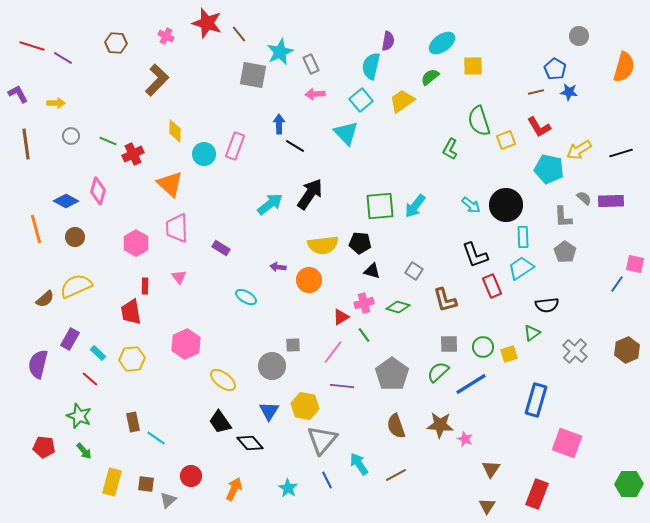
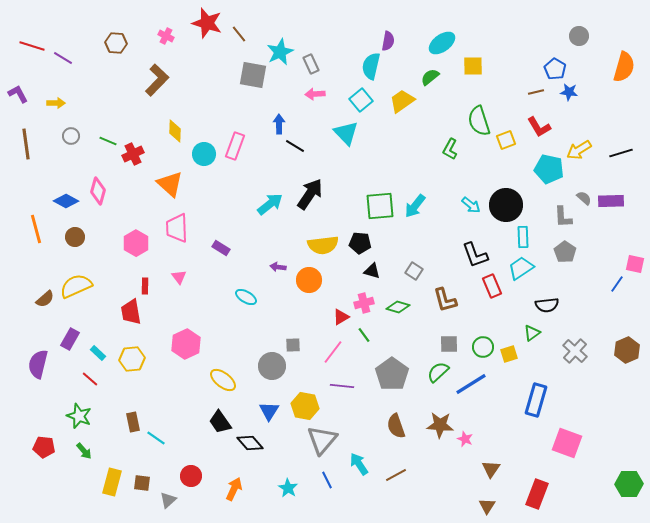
brown square at (146, 484): moved 4 px left, 1 px up
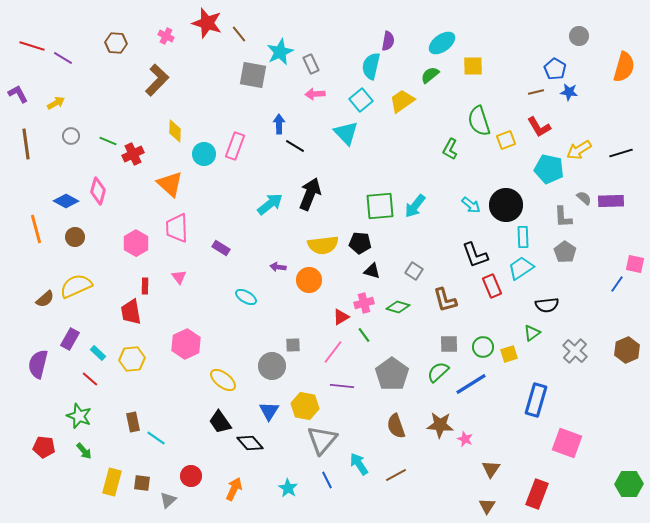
green semicircle at (430, 77): moved 2 px up
yellow arrow at (56, 103): rotated 30 degrees counterclockwise
black arrow at (310, 194): rotated 12 degrees counterclockwise
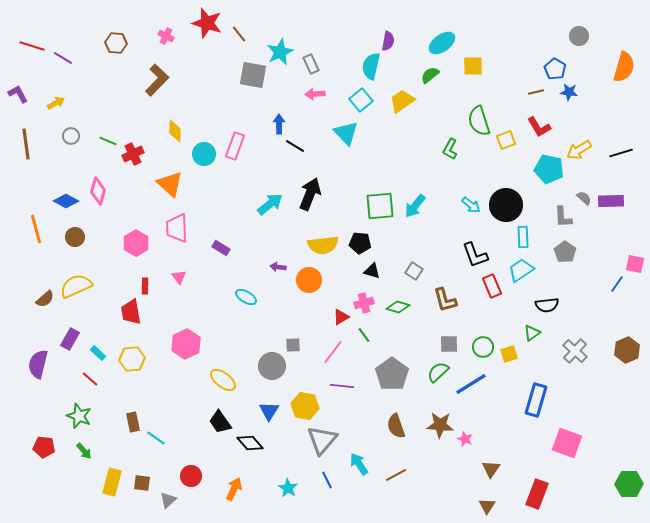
cyan trapezoid at (521, 268): moved 2 px down
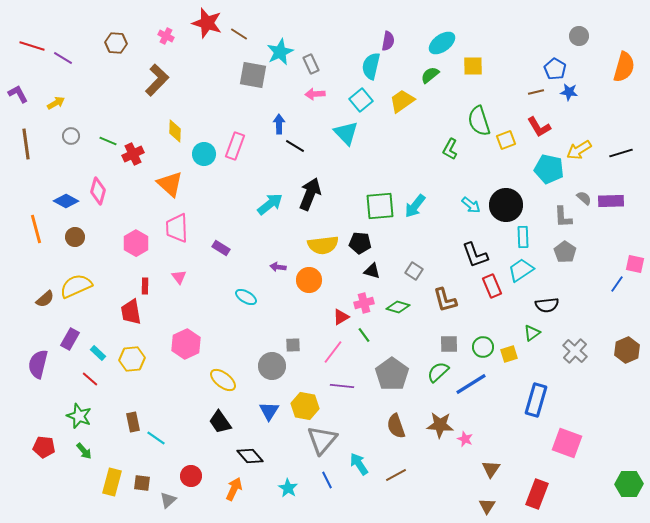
brown line at (239, 34): rotated 18 degrees counterclockwise
black diamond at (250, 443): moved 13 px down
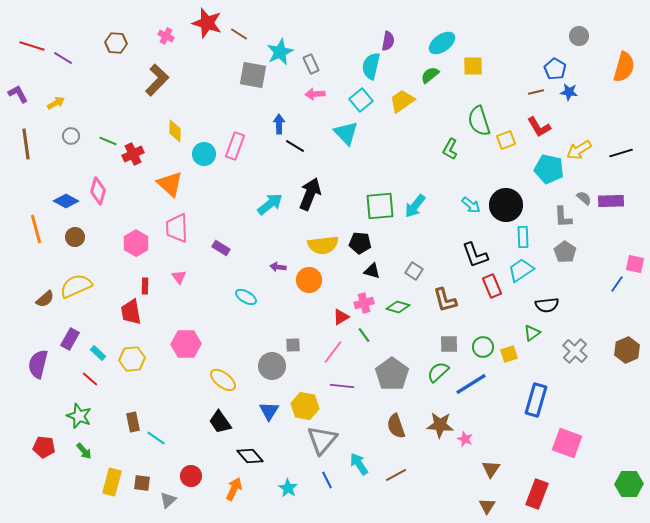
pink hexagon at (186, 344): rotated 24 degrees clockwise
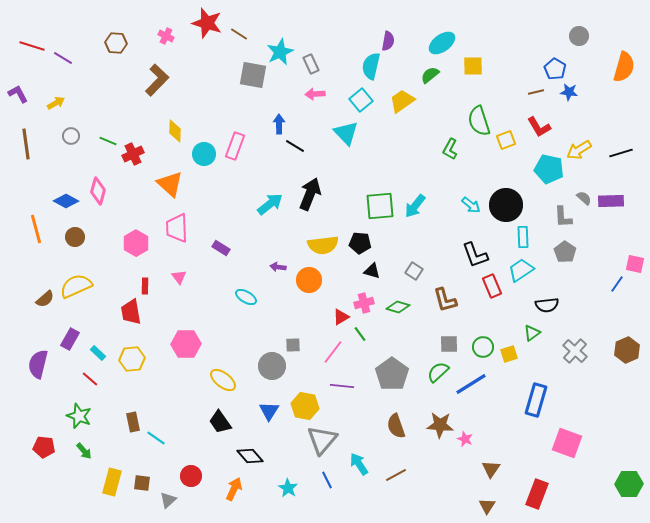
green line at (364, 335): moved 4 px left, 1 px up
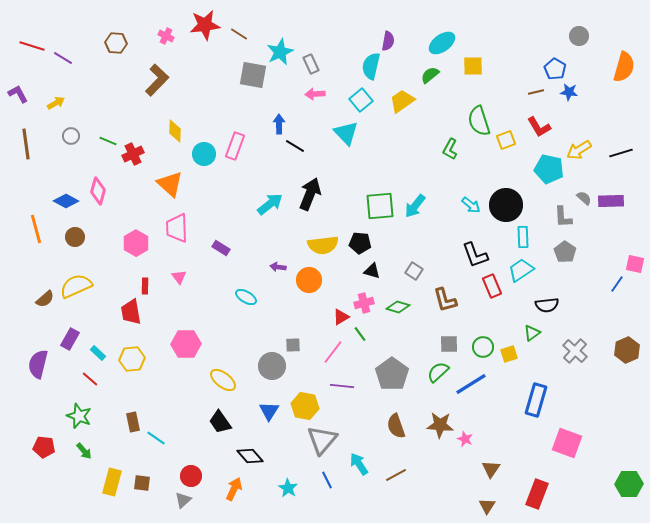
red star at (207, 23): moved 2 px left, 2 px down; rotated 24 degrees counterclockwise
gray triangle at (168, 500): moved 15 px right
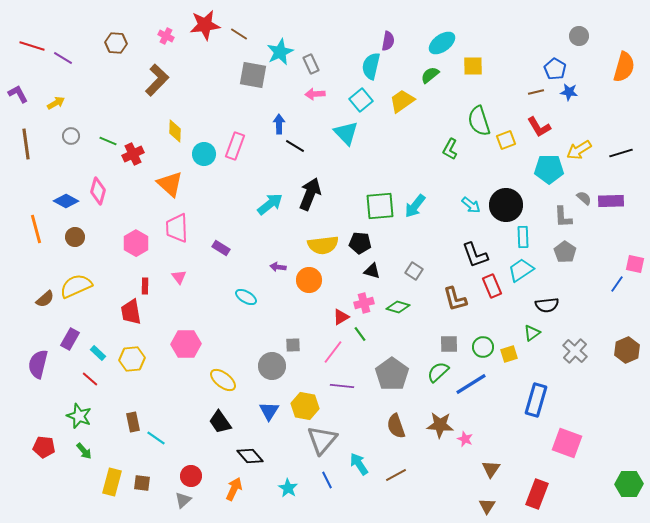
cyan pentagon at (549, 169): rotated 12 degrees counterclockwise
brown L-shape at (445, 300): moved 10 px right, 1 px up
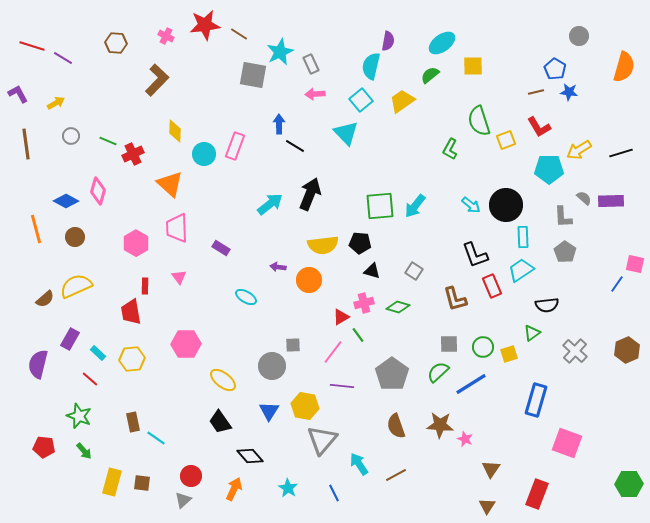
green line at (360, 334): moved 2 px left, 1 px down
blue line at (327, 480): moved 7 px right, 13 px down
